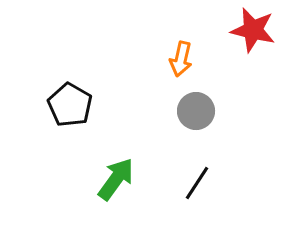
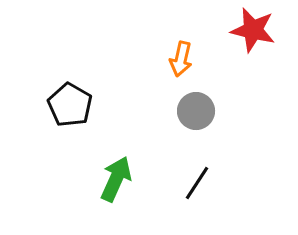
green arrow: rotated 12 degrees counterclockwise
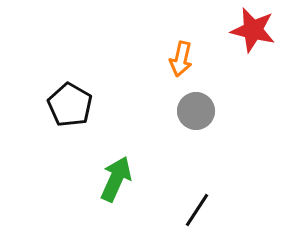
black line: moved 27 px down
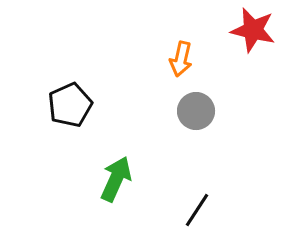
black pentagon: rotated 18 degrees clockwise
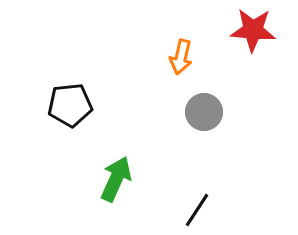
red star: rotated 9 degrees counterclockwise
orange arrow: moved 2 px up
black pentagon: rotated 18 degrees clockwise
gray circle: moved 8 px right, 1 px down
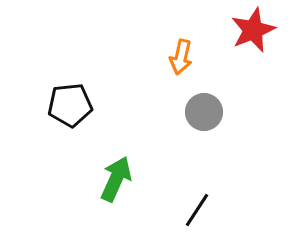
red star: rotated 27 degrees counterclockwise
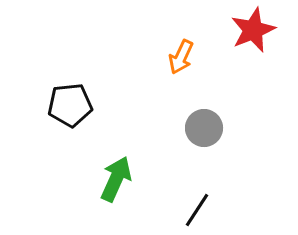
orange arrow: rotated 12 degrees clockwise
gray circle: moved 16 px down
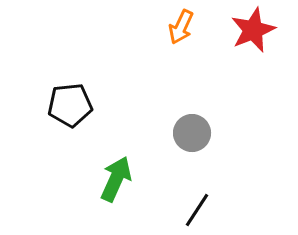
orange arrow: moved 30 px up
gray circle: moved 12 px left, 5 px down
